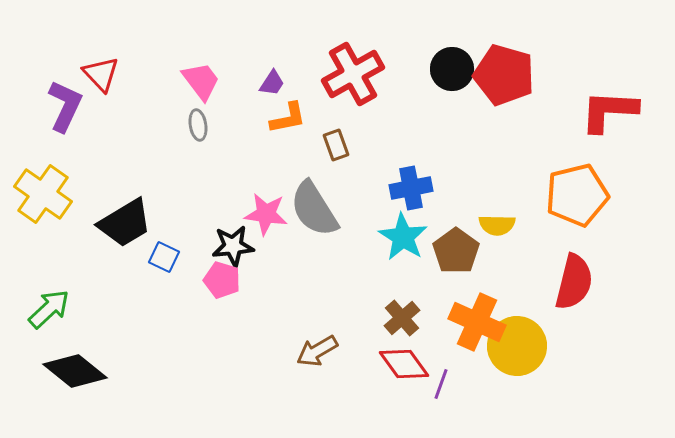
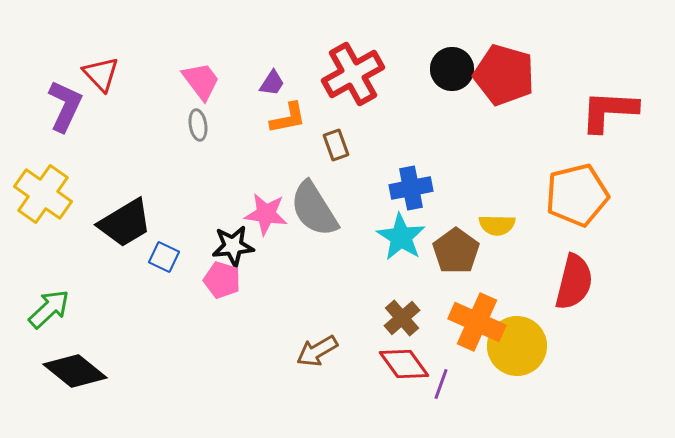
cyan star: moved 2 px left
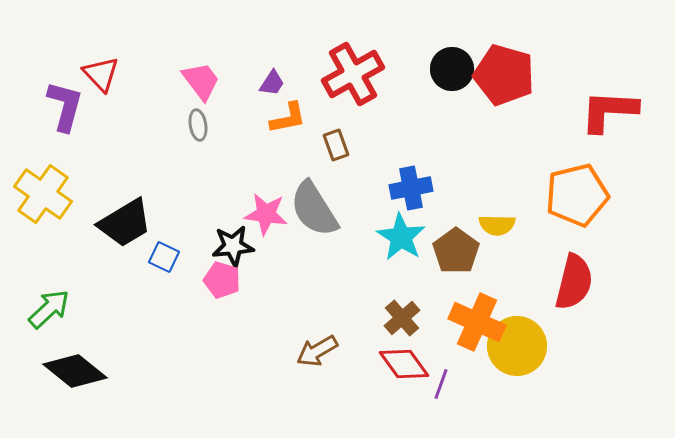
purple L-shape: rotated 10 degrees counterclockwise
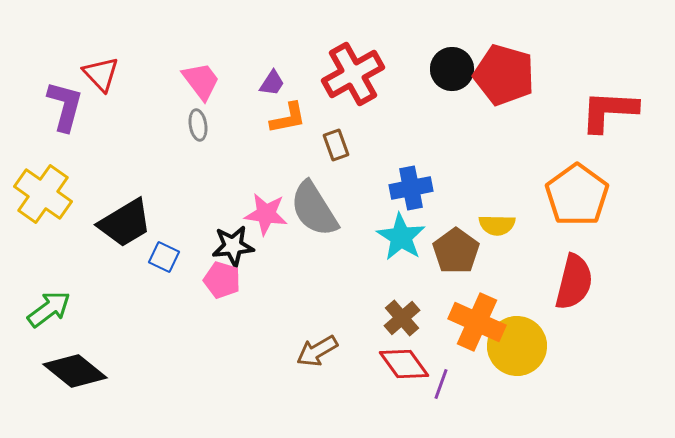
orange pentagon: rotated 22 degrees counterclockwise
green arrow: rotated 6 degrees clockwise
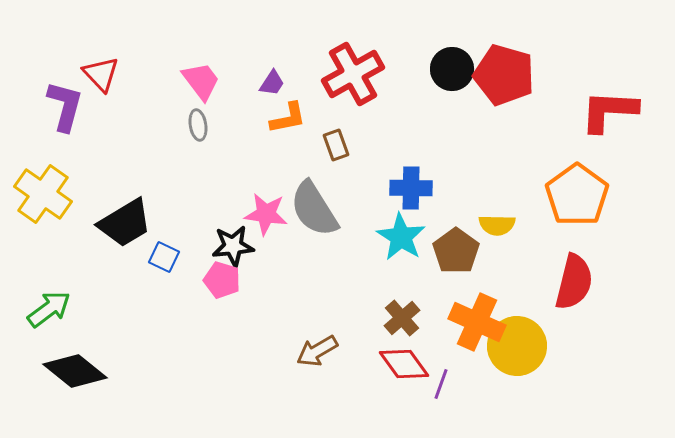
blue cross: rotated 12 degrees clockwise
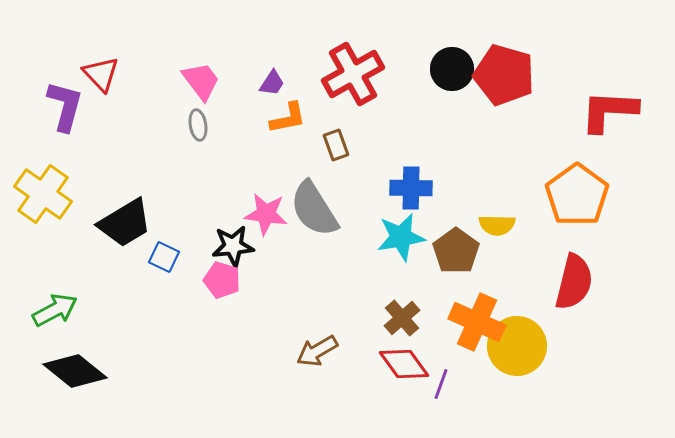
cyan star: rotated 30 degrees clockwise
green arrow: moved 6 px right, 1 px down; rotated 9 degrees clockwise
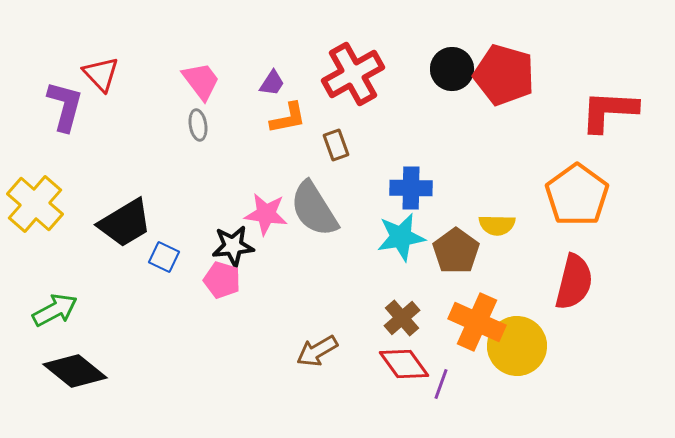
yellow cross: moved 8 px left, 10 px down; rotated 6 degrees clockwise
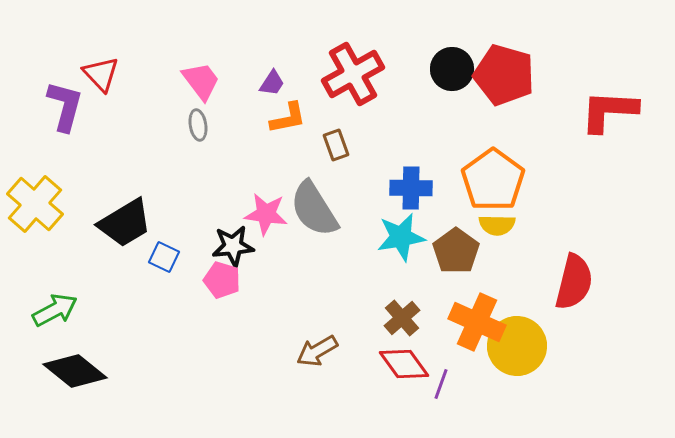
orange pentagon: moved 84 px left, 15 px up
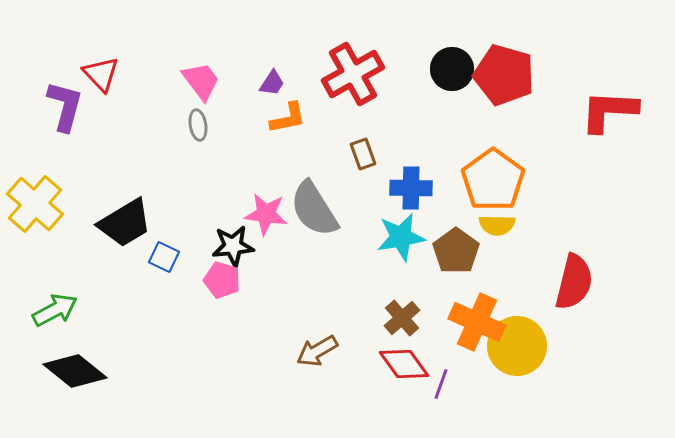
brown rectangle: moved 27 px right, 9 px down
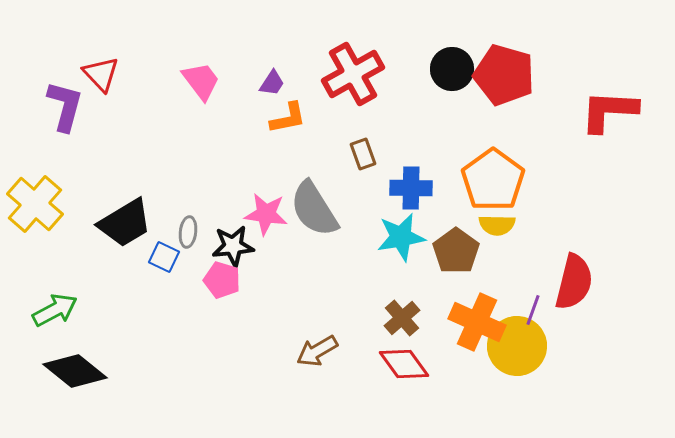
gray ellipse: moved 10 px left, 107 px down; rotated 16 degrees clockwise
purple line: moved 92 px right, 74 px up
